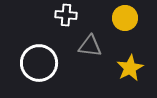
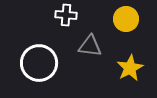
yellow circle: moved 1 px right, 1 px down
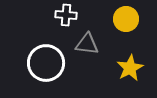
gray triangle: moved 3 px left, 2 px up
white circle: moved 7 px right
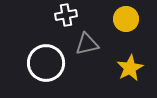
white cross: rotated 15 degrees counterclockwise
gray triangle: rotated 20 degrees counterclockwise
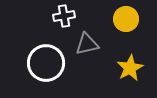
white cross: moved 2 px left, 1 px down
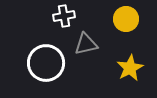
gray triangle: moved 1 px left
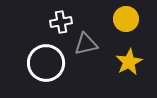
white cross: moved 3 px left, 6 px down
yellow star: moved 1 px left, 6 px up
